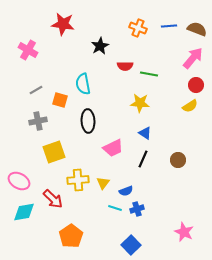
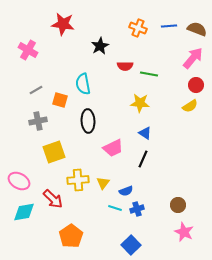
brown circle: moved 45 px down
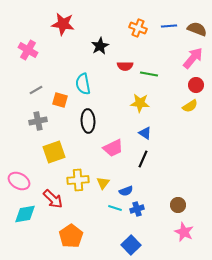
cyan diamond: moved 1 px right, 2 px down
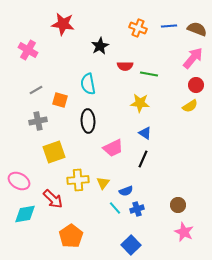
cyan semicircle: moved 5 px right
cyan line: rotated 32 degrees clockwise
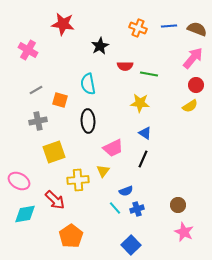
yellow triangle: moved 12 px up
red arrow: moved 2 px right, 1 px down
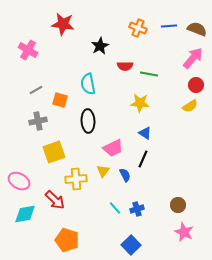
yellow cross: moved 2 px left, 1 px up
blue semicircle: moved 1 px left, 16 px up; rotated 96 degrees counterclockwise
orange pentagon: moved 4 px left, 4 px down; rotated 20 degrees counterclockwise
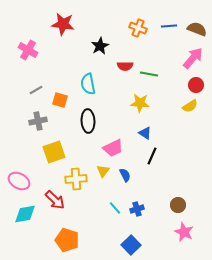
black line: moved 9 px right, 3 px up
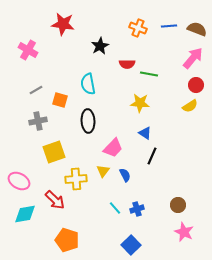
red semicircle: moved 2 px right, 2 px up
pink trapezoid: rotated 20 degrees counterclockwise
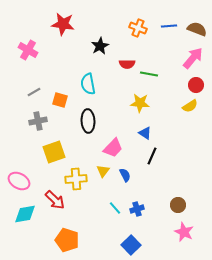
gray line: moved 2 px left, 2 px down
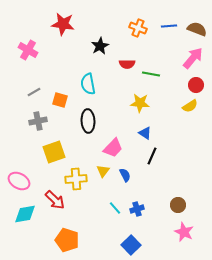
green line: moved 2 px right
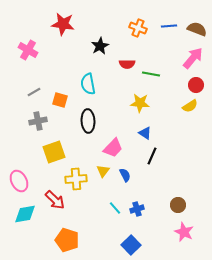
pink ellipse: rotated 35 degrees clockwise
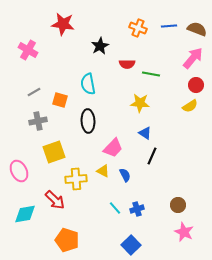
yellow triangle: rotated 40 degrees counterclockwise
pink ellipse: moved 10 px up
